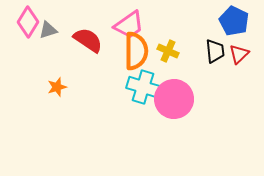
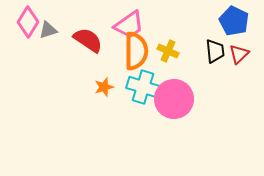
orange star: moved 47 px right
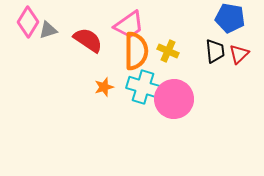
blue pentagon: moved 4 px left, 3 px up; rotated 16 degrees counterclockwise
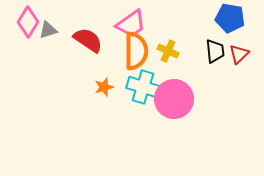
pink trapezoid: moved 2 px right, 1 px up
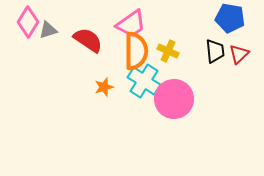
cyan cross: moved 1 px right, 6 px up; rotated 16 degrees clockwise
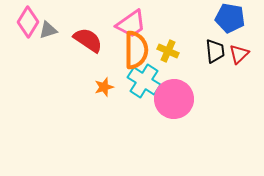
orange semicircle: moved 1 px up
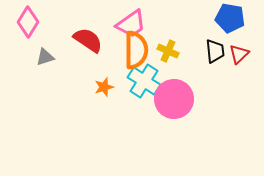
gray triangle: moved 3 px left, 27 px down
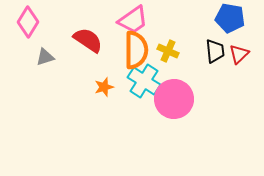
pink trapezoid: moved 2 px right, 4 px up
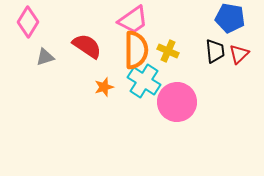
red semicircle: moved 1 px left, 6 px down
pink circle: moved 3 px right, 3 px down
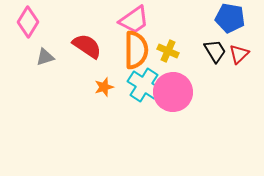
pink trapezoid: moved 1 px right
black trapezoid: rotated 25 degrees counterclockwise
cyan cross: moved 4 px down
pink circle: moved 4 px left, 10 px up
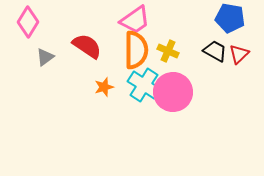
pink trapezoid: moved 1 px right
black trapezoid: rotated 30 degrees counterclockwise
gray triangle: rotated 18 degrees counterclockwise
